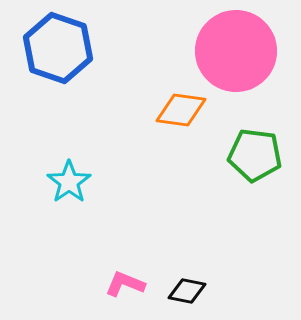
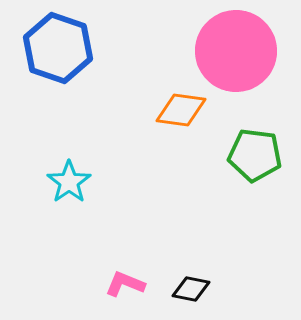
black diamond: moved 4 px right, 2 px up
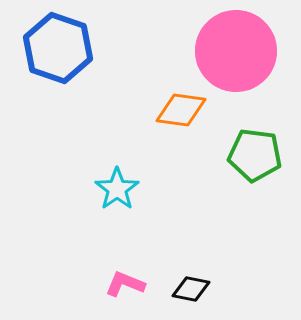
cyan star: moved 48 px right, 7 px down
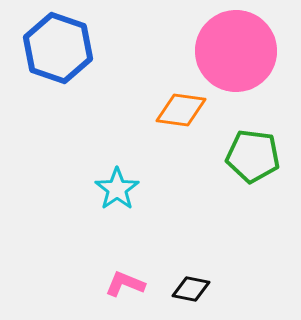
green pentagon: moved 2 px left, 1 px down
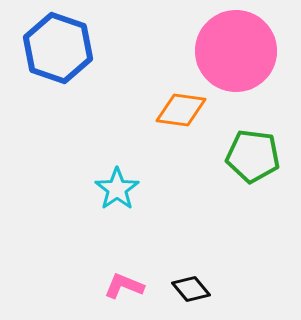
pink L-shape: moved 1 px left, 2 px down
black diamond: rotated 39 degrees clockwise
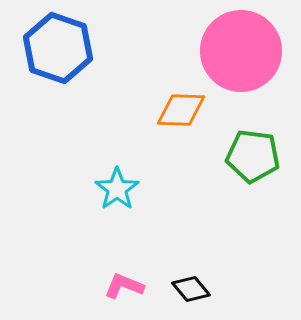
pink circle: moved 5 px right
orange diamond: rotated 6 degrees counterclockwise
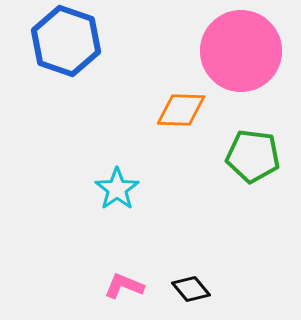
blue hexagon: moved 8 px right, 7 px up
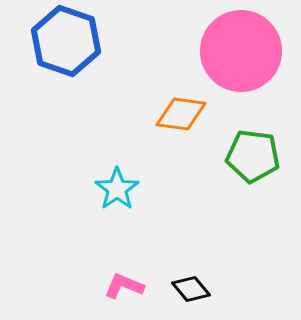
orange diamond: moved 4 px down; rotated 6 degrees clockwise
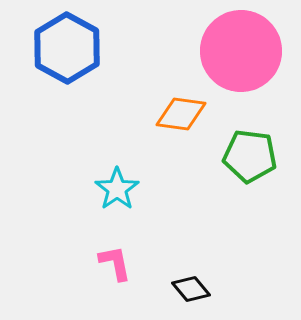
blue hexagon: moved 1 px right, 7 px down; rotated 10 degrees clockwise
green pentagon: moved 3 px left
pink L-shape: moved 9 px left, 23 px up; rotated 57 degrees clockwise
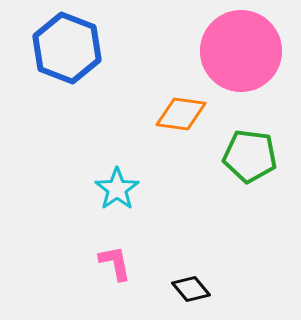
blue hexagon: rotated 8 degrees counterclockwise
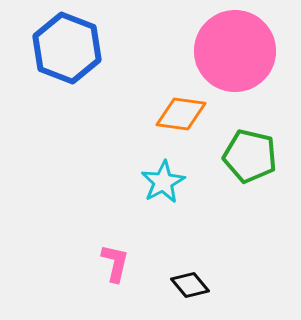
pink circle: moved 6 px left
green pentagon: rotated 6 degrees clockwise
cyan star: moved 46 px right, 7 px up; rotated 6 degrees clockwise
pink L-shape: rotated 24 degrees clockwise
black diamond: moved 1 px left, 4 px up
